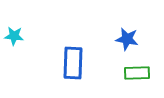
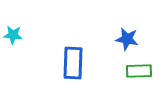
cyan star: moved 1 px left, 1 px up
green rectangle: moved 2 px right, 2 px up
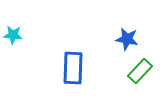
blue rectangle: moved 5 px down
green rectangle: moved 1 px right; rotated 45 degrees counterclockwise
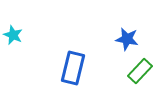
cyan star: rotated 18 degrees clockwise
blue rectangle: rotated 12 degrees clockwise
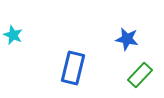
green rectangle: moved 4 px down
